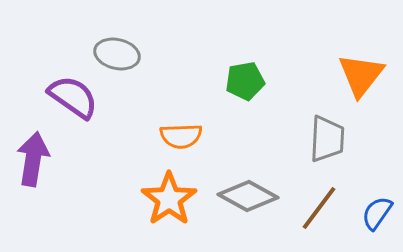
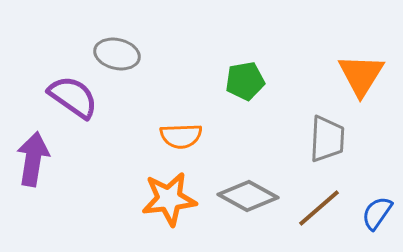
orange triangle: rotated 6 degrees counterclockwise
orange star: rotated 28 degrees clockwise
brown line: rotated 12 degrees clockwise
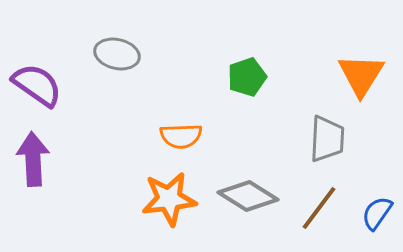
green pentagon: moved 2 px right, 4 px up; rotated 9 degrees counterclockwise
purple semicircle: moved 36 px left, 12 px up
purple arrow: rotated 12 degrees counterclockwise
gray diamond: rotated 4 degrees clockwise
brown line: rotated 12 degrees counterclockwise
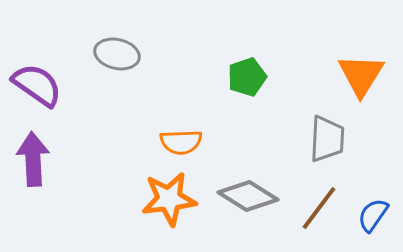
orange semicircle: moved 6 px down
blue semicircle: moved 4 px left, 2 px down
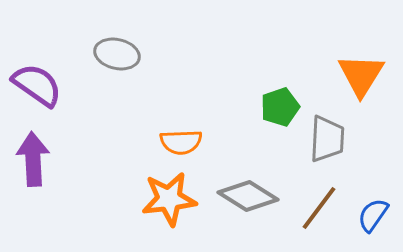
green pentagon: moved 33 px right, 30 px down
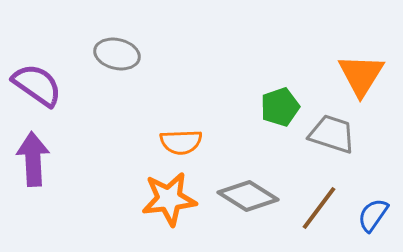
gray trapezoid: moved 5 px right, 5 px up; rotated 75 degrees counterclockwise
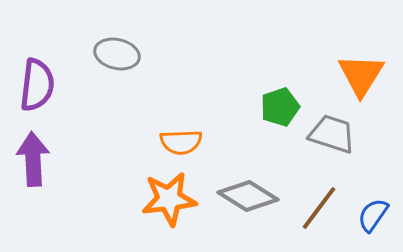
purple semicircle: rotated 62 degrees clockwise
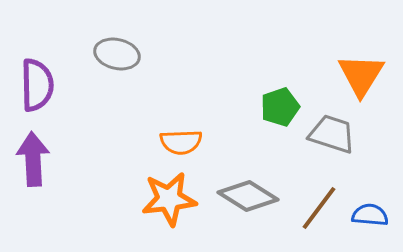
purple semicircle: rotated 8 degrees counterclockwise
blue semicircle: moved 3 px left; rotated 60 degrees clockwise
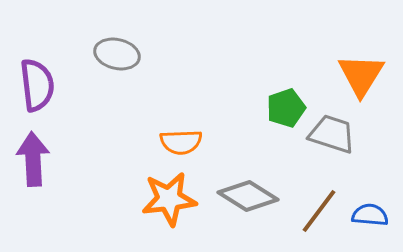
purple semicircle: rotated 6 degrees counterclockwise
green pentagon: moved 6 px right, 1 px down
brown line: moved 3 px down
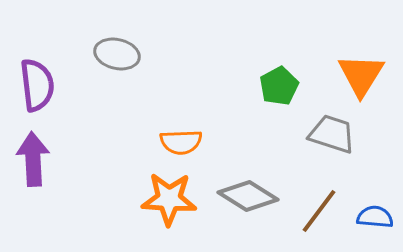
green pentagon: moved 7 px left, 22 px up; rotated 9 degrees counterclockwise
orange star: rotated 10 degrees clockwise
blue semicircle: moved 5 px right, 2 px down
